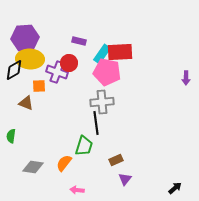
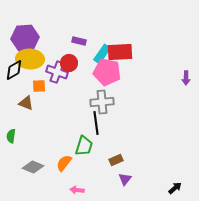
gray diamond: rotated 15 degrees clockwise
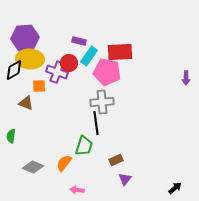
cyan rectangle: moved 13 px left, 2 px down
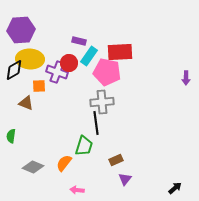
purple hexagon: moved 4 px left, 8 px up
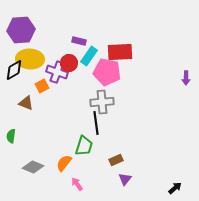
orange square: moved 3 px right; rotated 24 degrees counterclockwise
pink arrow: moved 6 px up; rotated 48 degrees clockwise
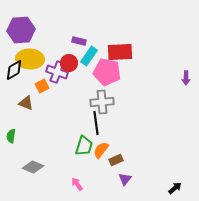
orange semicircle: moved 37 px right, 13 px up
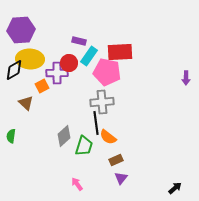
purple cross: moved 1 px down; rotated 20 degrees counterclockwise
brown triangle: rotated 21 degrees clockwise
orange semicircle: moved 7 px right, 13 px up; rotated 90 degrees counterclockwise
gray diamond: moved 31 px right, 31 px up; rotated 65 degrees counterclockwise
purple triangle: moved 4 px left, 1 px up
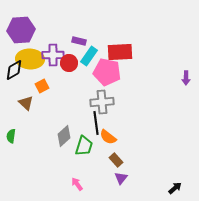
purple cross: moved 4 px left, 18 px up
brown rectangle: rotated 72 degrees clockwise
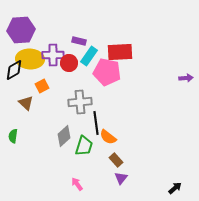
purple arrow: rotated 96 degrees counterclockwise
gray cross: moved 22 px left
green semicircle: moved 2 px right
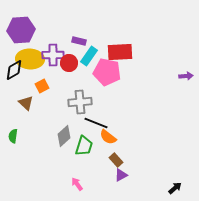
purple arrow: moved 2 px up
black line: rotated 60 degrees counterclockwise
purple triangle: moved 3 px up; rotated 24 degrees clockwise
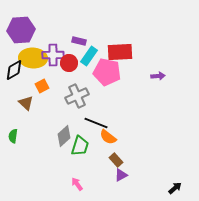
yellow ellipse: moved 3 px right, 1 px up
purple arrow: moved 28 px left
gray cross: moved 3 px left, 6 px up; rotated 20 degrees counterclockwise
green trapezoid: moved 4 px left
